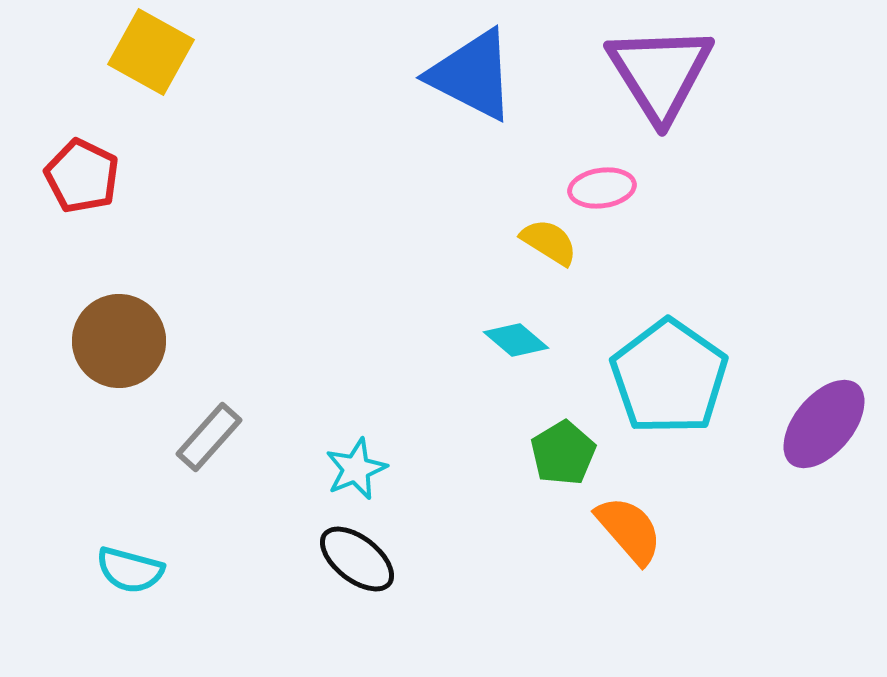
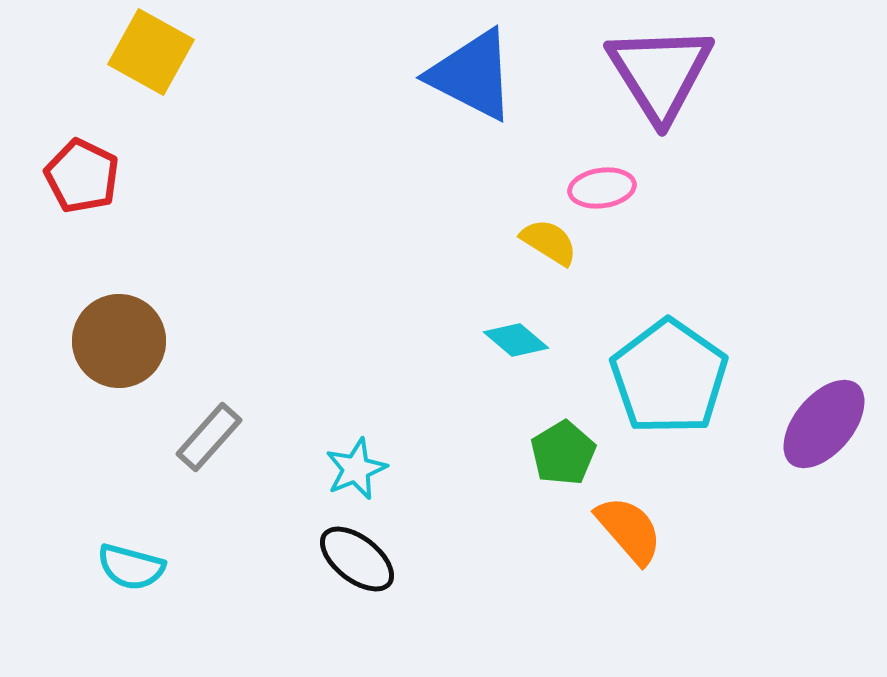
cyan semicircle: moved 1 px right, 3 px up
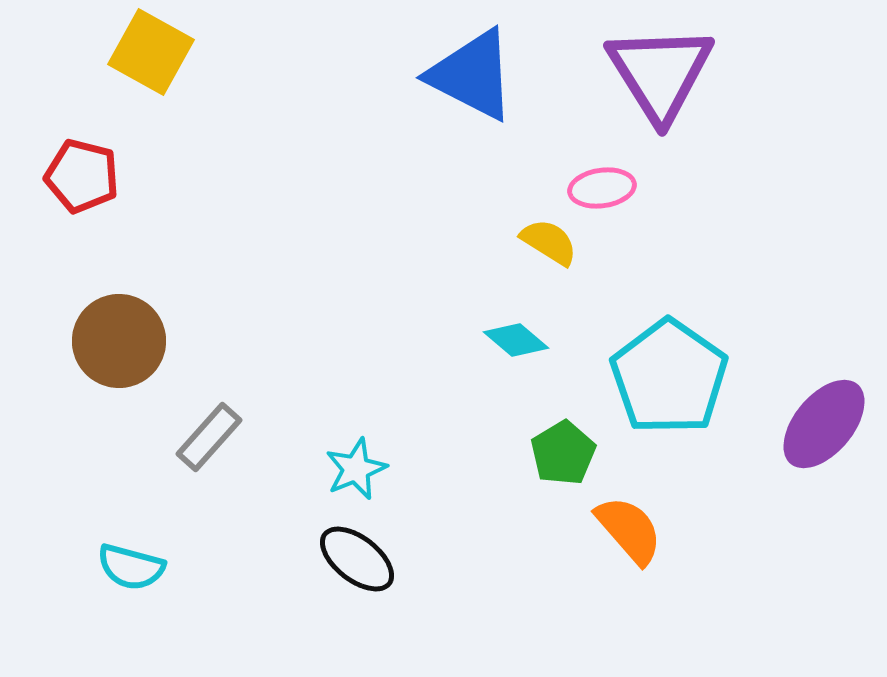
red pentagon: rotated 12 degrees counterclockwise
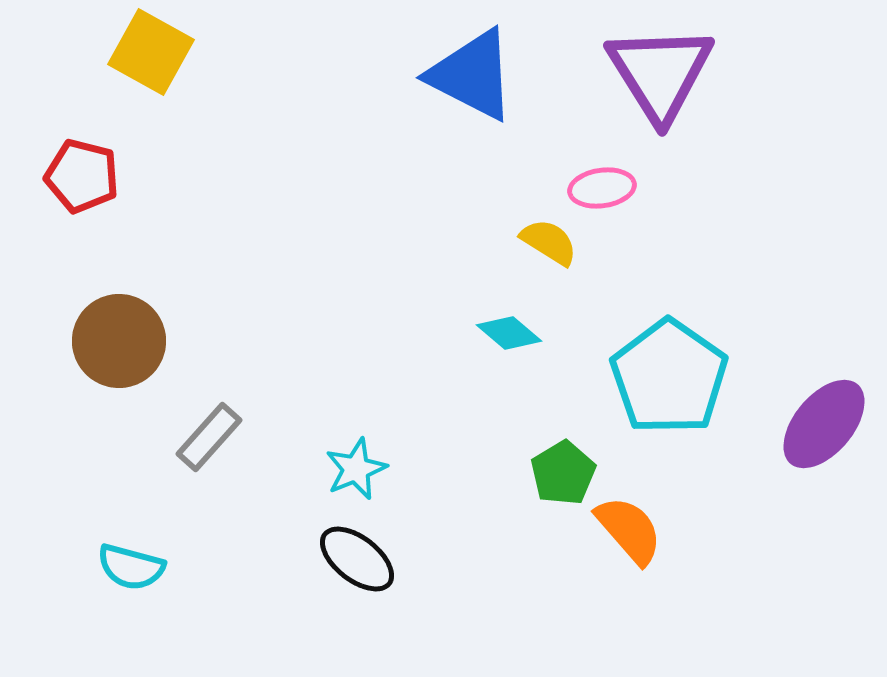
cyan diamond: moved 7 px left, 7 px up
green pentagon: moved 20 px down
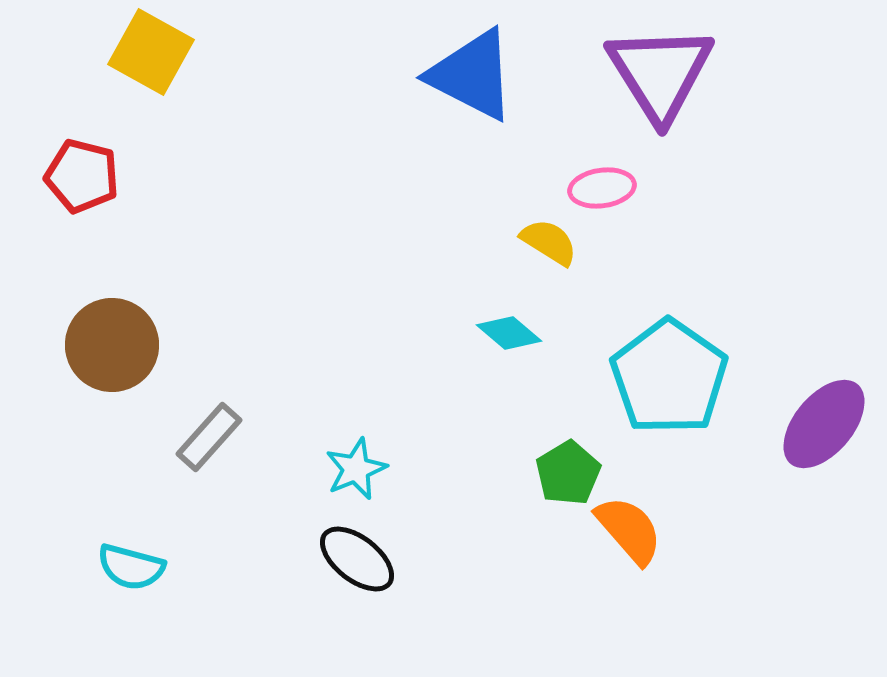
brown circle: moved 7 px left, 4 px down
green pentagon: moved 5 px right
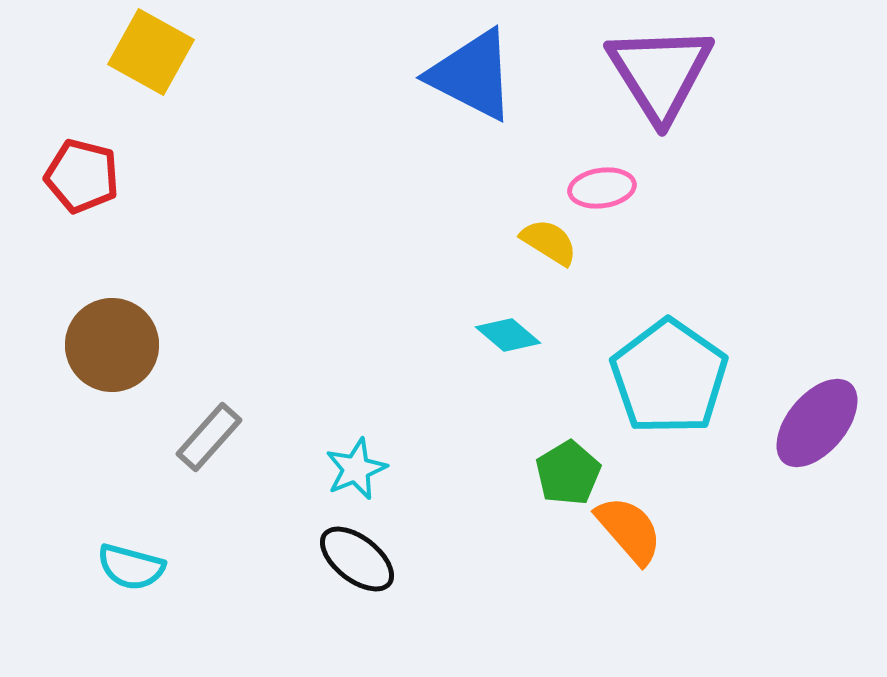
cyan diamond: moved 1 px left, 2 px down
purple ellipse: moved 7 px left, 1 px up
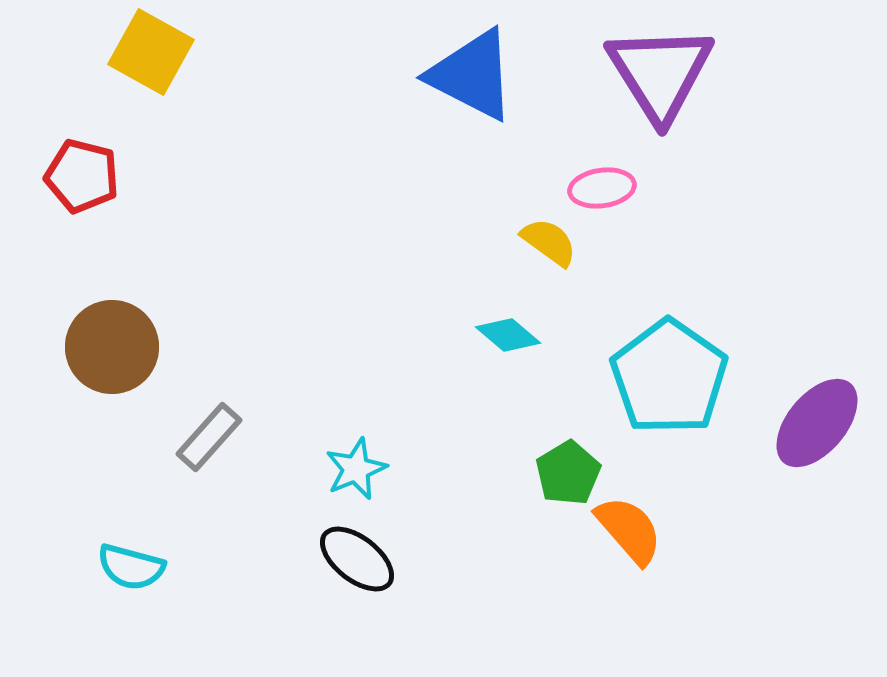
yellow semicircle: rotated 4 degrees clockwise
brown circle: moved 2 px down
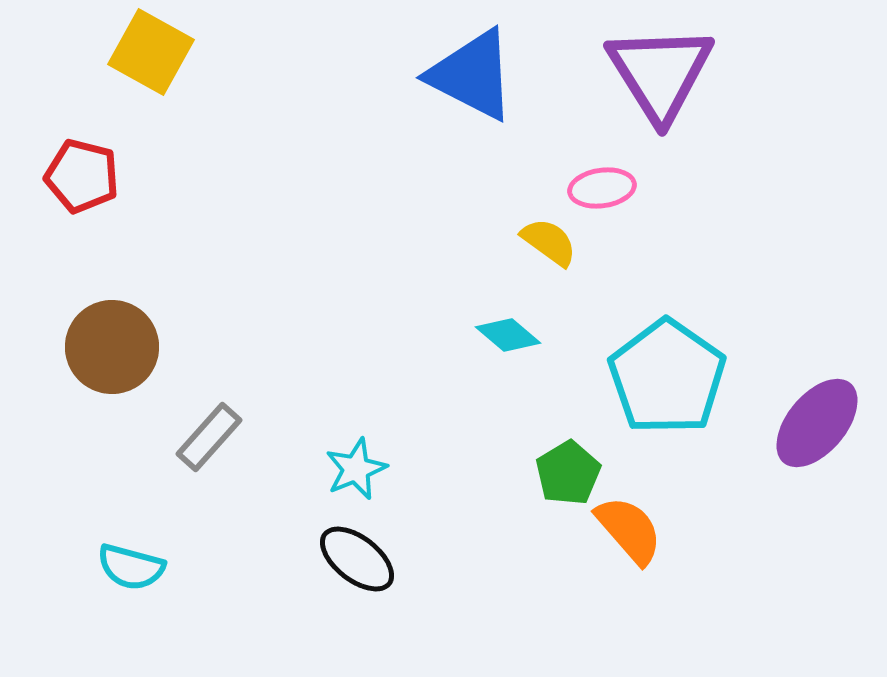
cyan pentagon: moved 2 px left
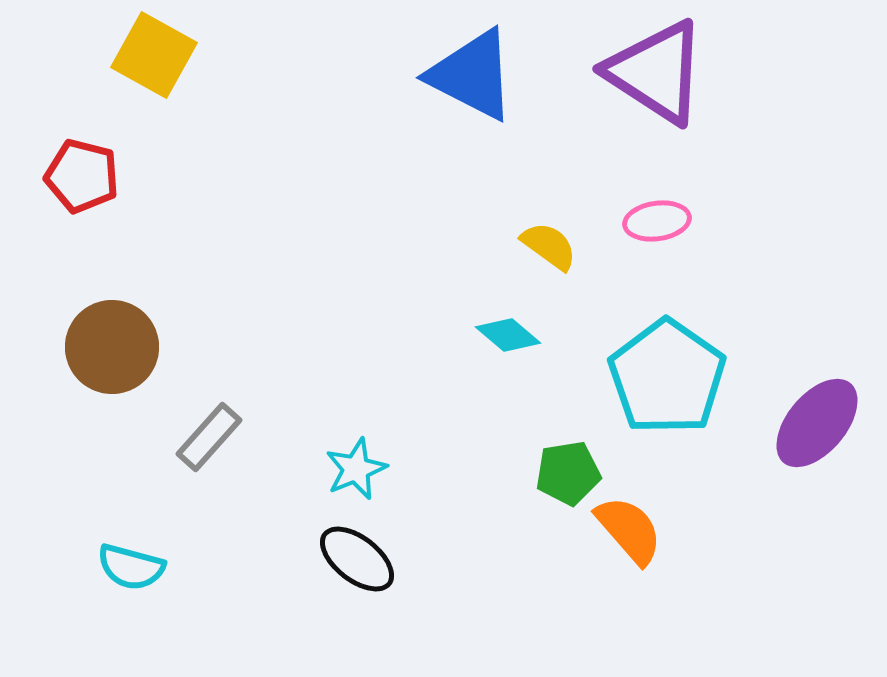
yellow square: moved 3 px right, 3 px down
purple triangle: moved 4 px left, 1 px up; rotated 25 degrees counterclockwise
pink ellipse: moved 55 px right, 33 px down
yellow semicircle: moved 4 px down
green pentagon: rotated 22 degrees clockwise
